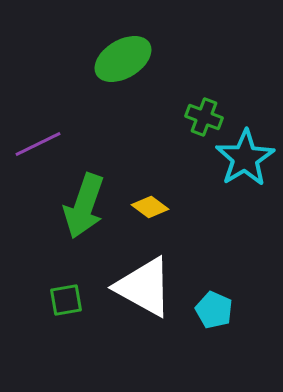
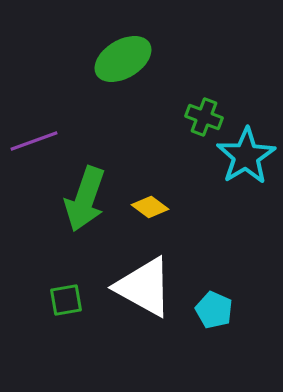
purple line: moved 4 px left, 3 px up; rotated 6 degrees clockwise
cyan star: moved 1 px right, 2 px up
green arrow: moved 1 px right, 7 px up
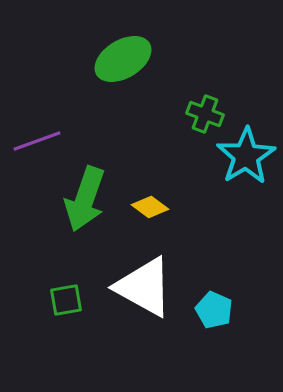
green cross: moved 1 px right, 3 px up
purple line: moved 3 px right
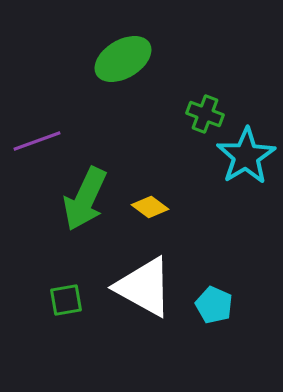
green arrow: rotated 6 degrees clockwise
cyan pentagon: moved 5 px up
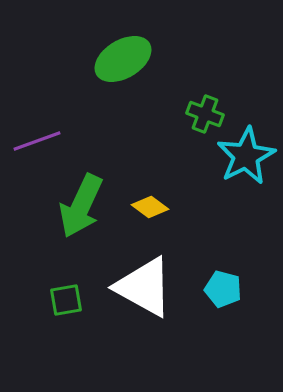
cyan star: rotated 4 degrees clockwise
green arrow: moved 4 px left, 7 px down
cyan pentagon: moved 9 px right, 16 px up; rotated 9 degrees counterclockwise
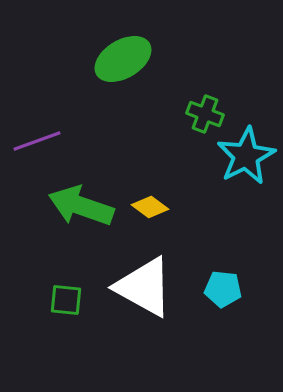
green arrow: rotated 84 degrees clockwise
cyan pentagon: rotated 9 degrees counterclockwise
green square: rotated 16 degrees clockwise
